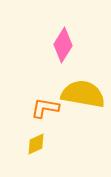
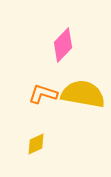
pink diamond: rotated 12 degrees clockwise
orange L-shape: moved 2 px left, 14 px up; rotated 8 degrees clockwise
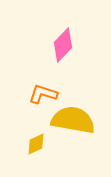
yellow semicircle: moved 10 px left, 26 px down
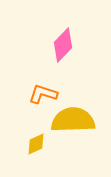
yellow semicircle: rotated 12 degrees counterclockwise
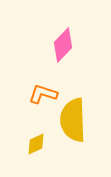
yellow semicircle: rotated 90 degrees counterclockwise
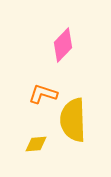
yellow diamond: rotated 20 degrees clockwise
